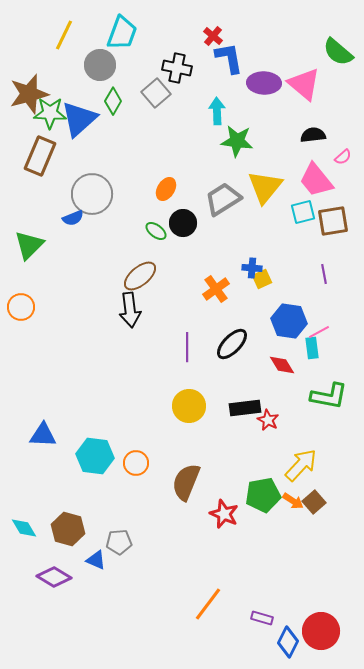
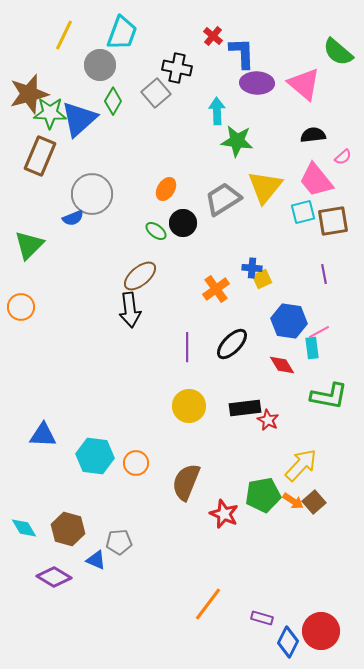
blue L-shape at (229, 58): moved 13 px right, 5 px up; rotated 8 degrees clockwise
purple ellipse at (264, 83): moved 7 px left
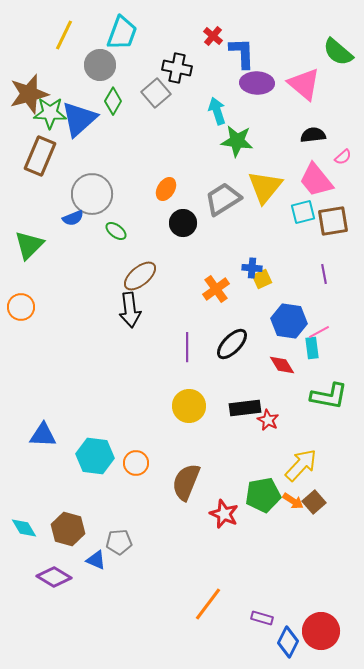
cyan arrow at (217, 111): rotated 16 degrees counterclockwise
green ellipse at (156, 231): moved 40 px left
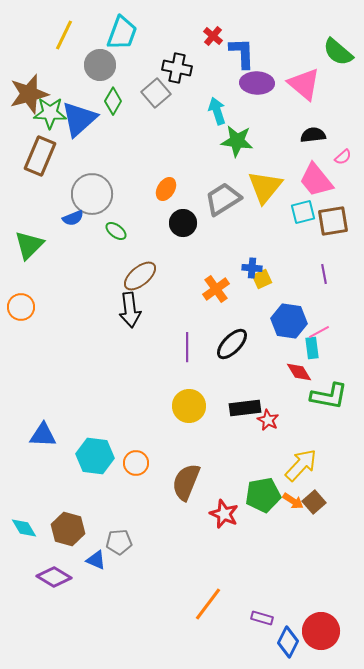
red diamond at (282, 365): moved 17 px right, 7 px down
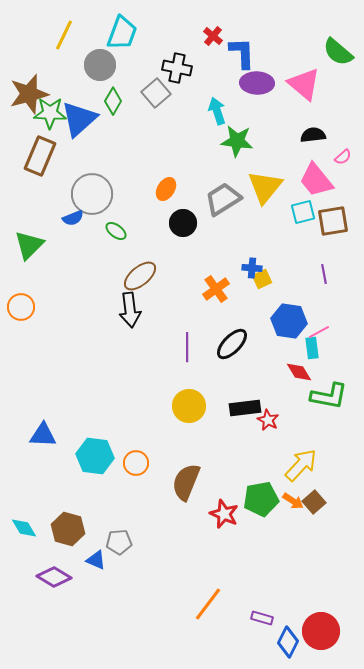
green pentagon at (263, 495): moved 2 px left, 4 px down
